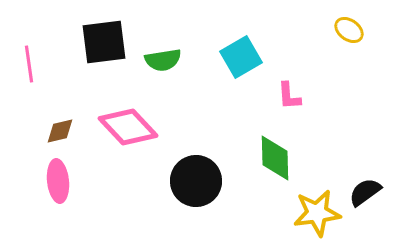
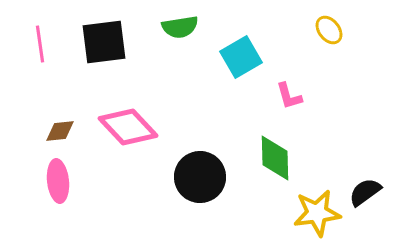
yellow ellipse: moved 20 px left; rotated 16 degrees clockwise
green semicircle: moved 17 px right, 33 px up
pink line: moved 11 px right, 20 px up
pink L-shape: rotated 12 degrees counterclockwise
brown diamond: rotated 8 degrees clockwise
black circle: moved 4 px right, 4 px up
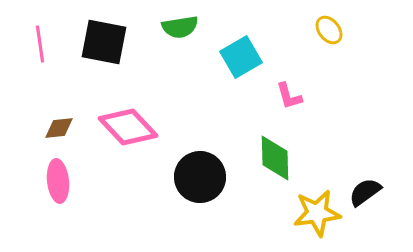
black square: rotated 18 degrees clockwise
brown diamond: moved 1 px left, 3 px up
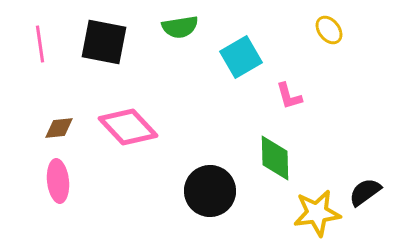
black circle: moved 10 px right, 14 px down
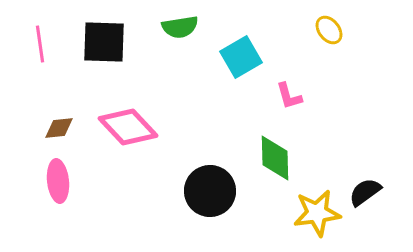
black square: rotated 9 degrees counterclockwise
